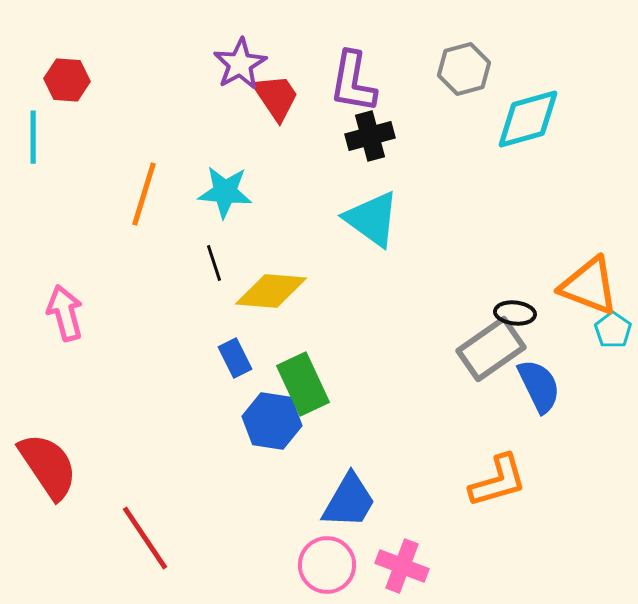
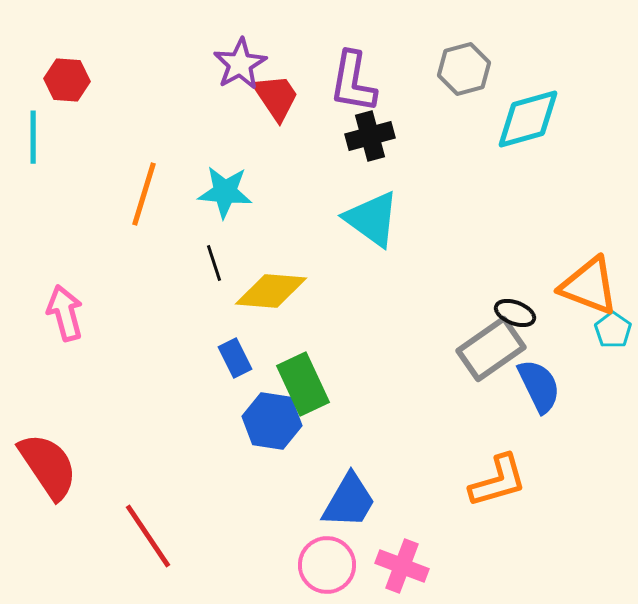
black ellipse: rotated 15 degrees clockwise
red line: moved 3 px right, 2 px up
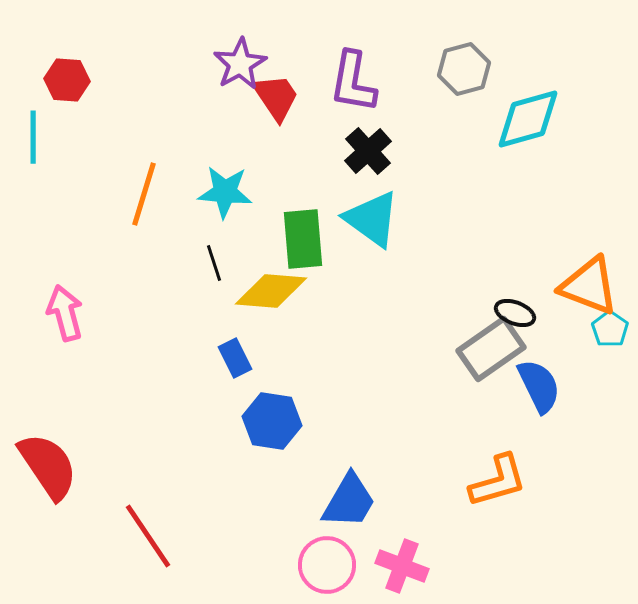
black cross: moved 2 px left, 15 px down; rotated 27 degrees counterclockwise
cyan pentagon: moved 3 px left, 1 px up
green rectangle: moved 145 px up; rotated 20 degrees clockwise
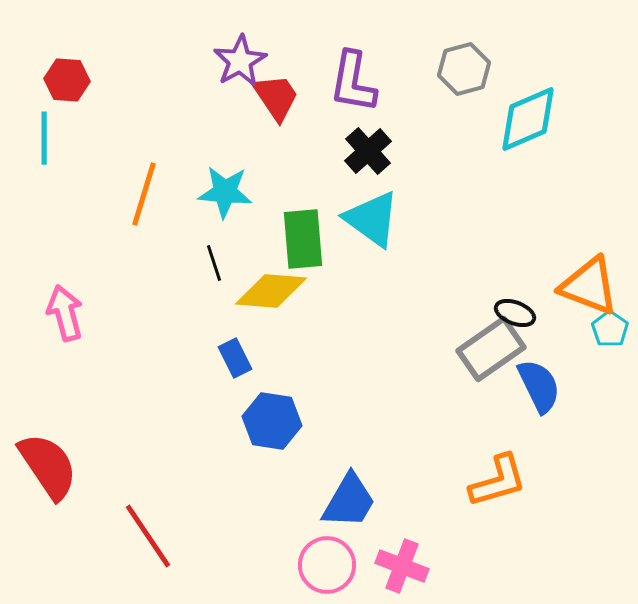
purple star: moved 3 px up
cyan diamond: rotated 8 degrees counterclockwise
cyan line: moved 11 px right, 1 px down
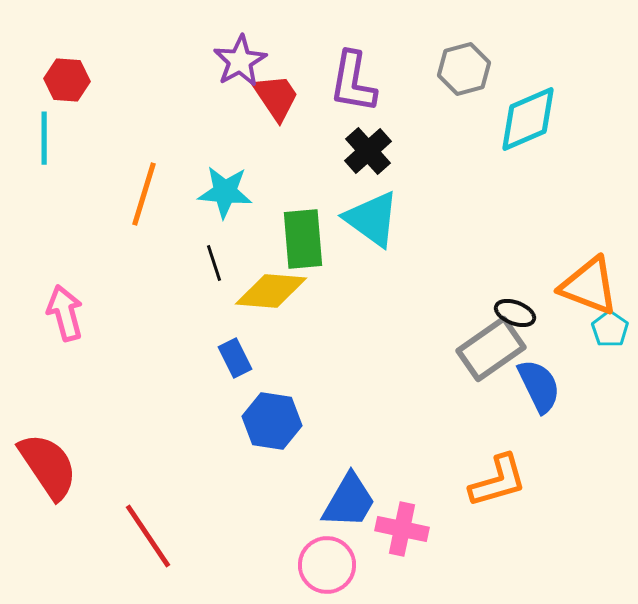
pink cross: moved 37 px up; rotated 9 degrees counterclockwise
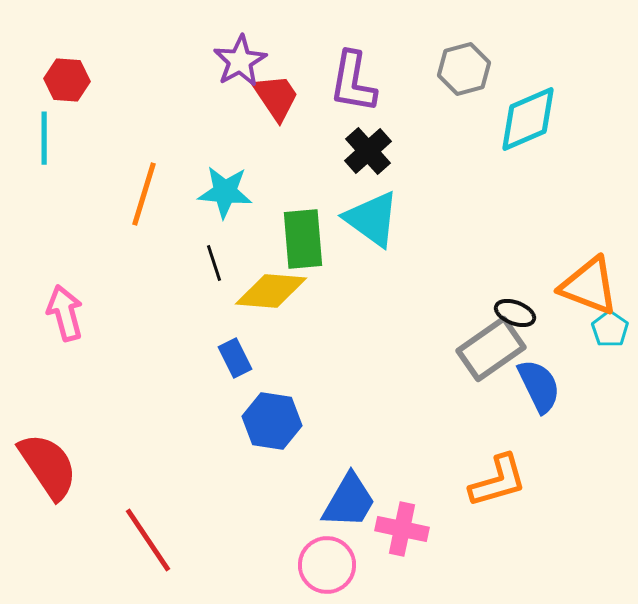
red line: moved 4 px down
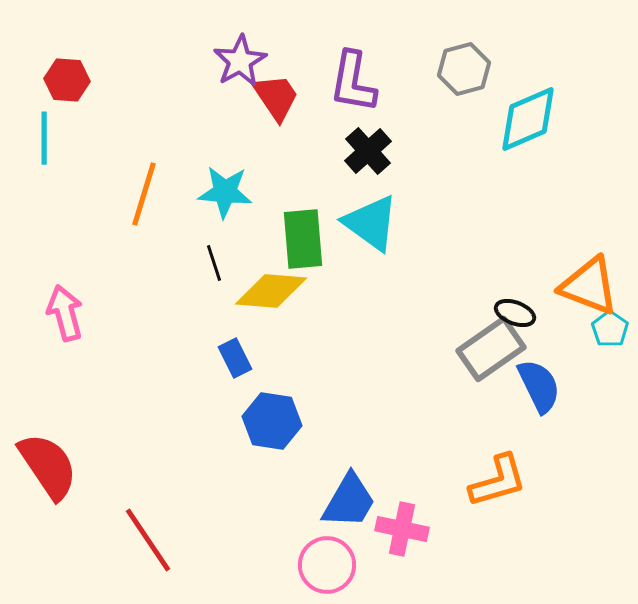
cyan triangle: moved 1 px left, 4 px down
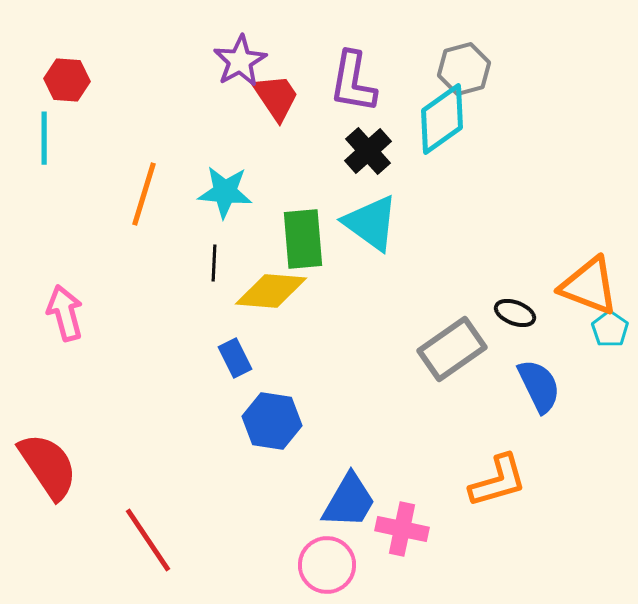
cyan diamond: moved 86 px left; rotated 12 degrees counterclockwise
black line: rotated 21 degrees clockwise
gray rectangle: moved 39 px left
